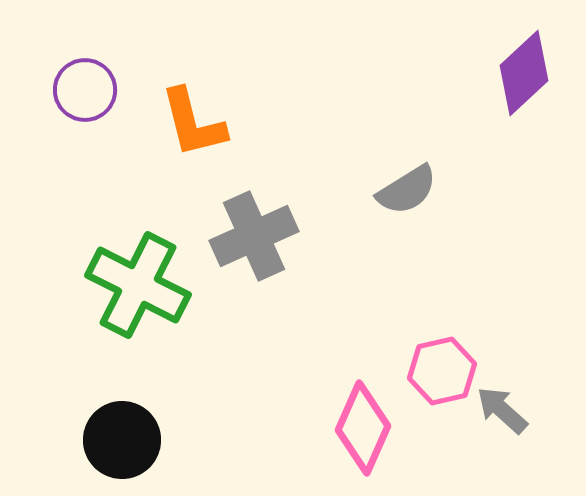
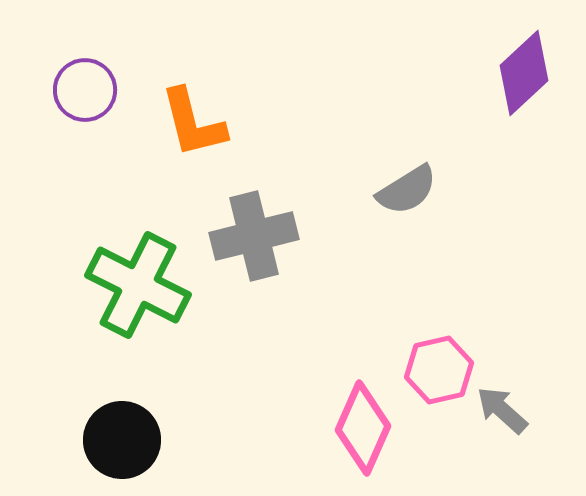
gray cross: rotated 10 degrees clockwise
pink hexagon: moved 3 px left, 1 px up
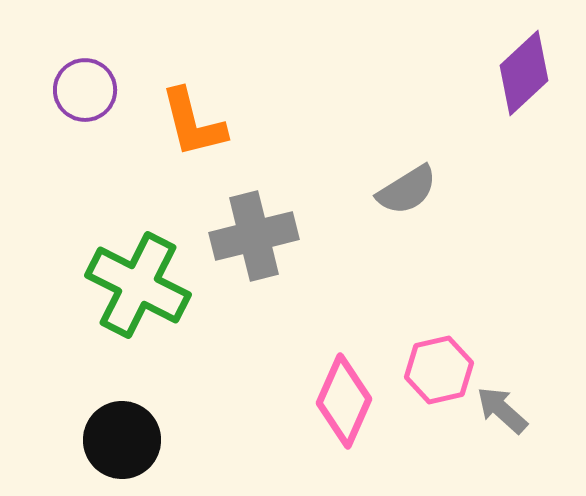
pink diamond: moved 19 px left, 27 px up
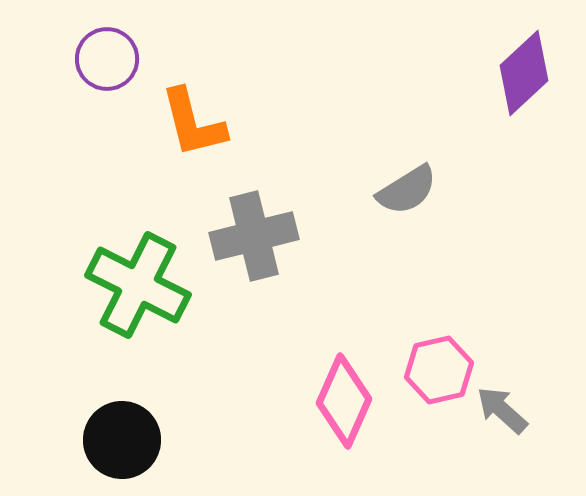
purple circle: moved 22 px right, 31 px up
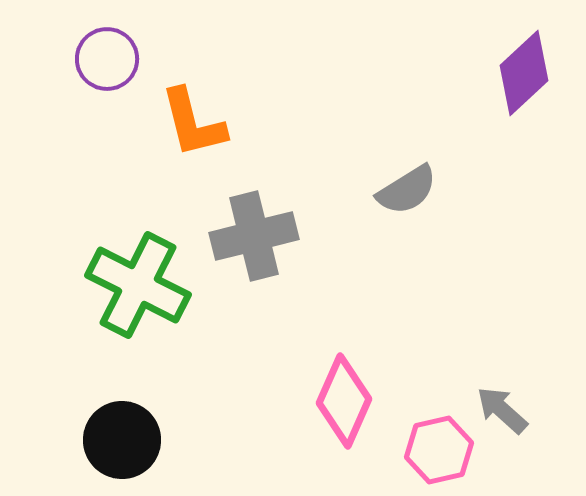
pink hexagon: moved 80 px down
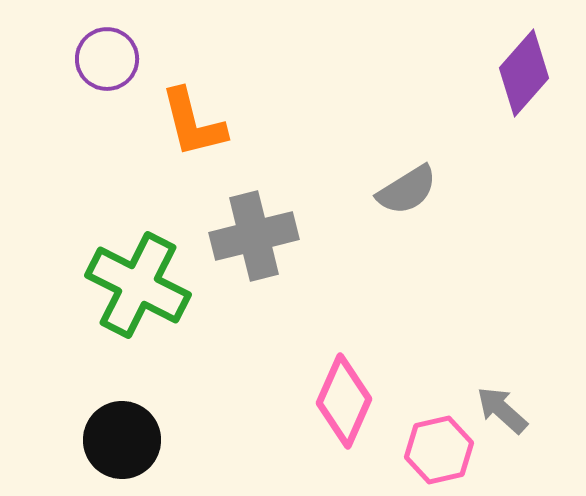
purple diamond: rotated 6 degrees counterclockwise
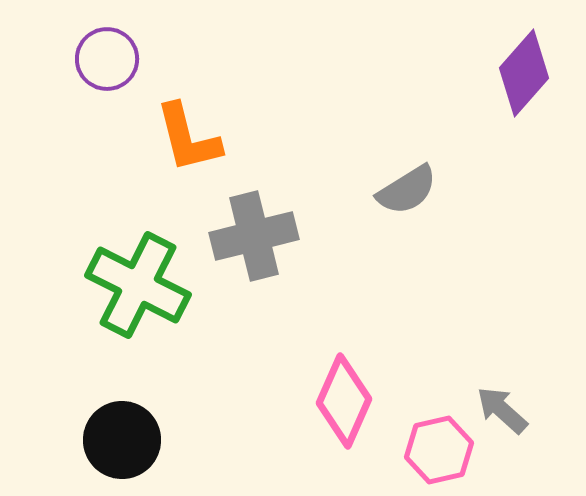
orange L-shape: moved 5 px left, 15 px down
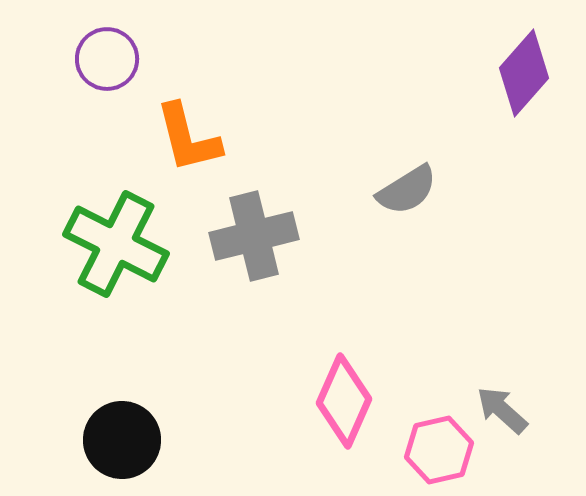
green cross: moved 22 px left, 41 px up
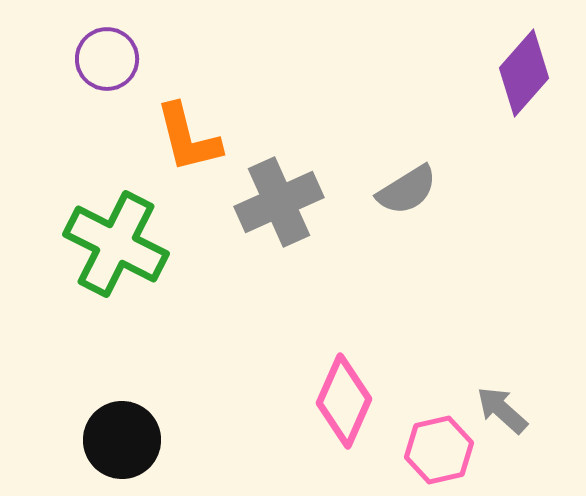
gray cross: moved 25 px right, 34 px up; rotated 10 degrees counterclockwise
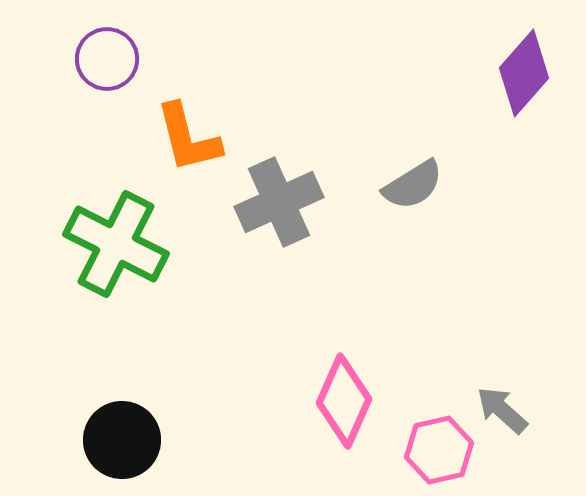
gray semicircle: moved 6 px right, 5 px up
